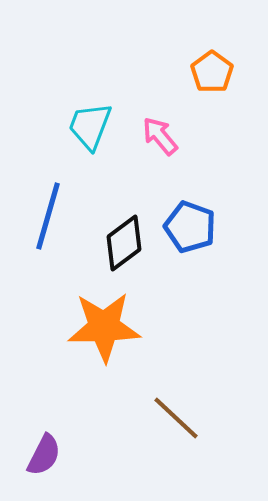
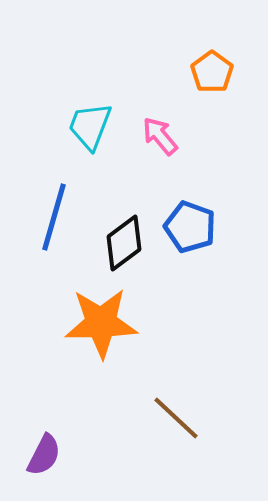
blue line: moved 6 px right, 1 px down
orange star: moved 3 px left, 4 px up
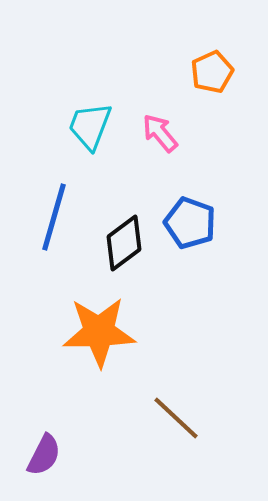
orange pentagon: rotated 12 degrees clockwise
pink arrow: moved 3 px up
blue pentagon: moved 4 px up
orange star: moved 2 px left, 9 px down
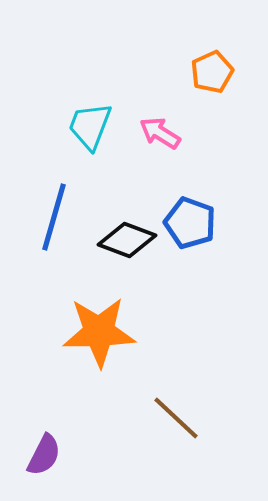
pink arrow: rotated 18 degrees counterclockwise
black diamond: moved 3 px right, 3 px up; rotated 58 degrees clockwise
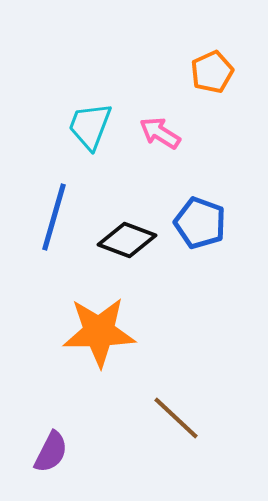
blue pentagon: moved 10 px right
purple semicircle: moved 7 px right, 3 px up
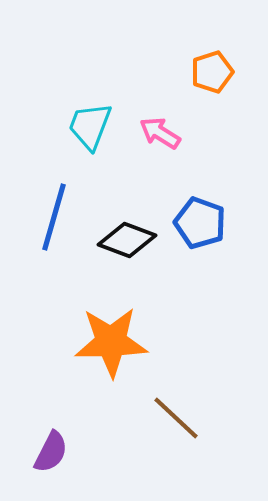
orange pentagon: rotated 6 degrees clockwise
orange star: moved 12 px right, 10 px down
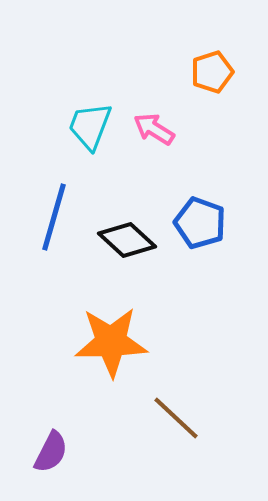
pink arrow: moved 6 px left, 4 px up
black diamond: rotated 22 degrees clockwise
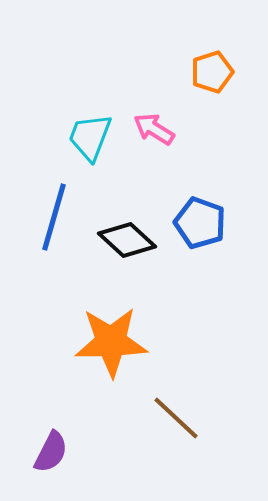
cyan trapezoid: moved 11 px down
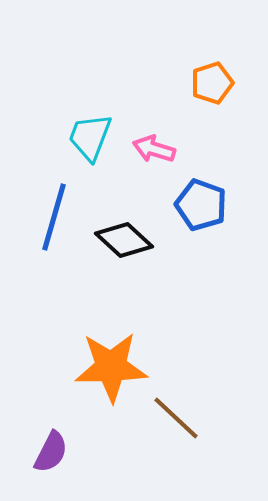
orange pentagon: moved 11 px down
pink arrow: moved 20 px down; rotated 15 degrees counterclockwise
blue pentagon: moved 1 px right, 18 px up
black diamond: moved 3 px left
orange star: moved 25 px down
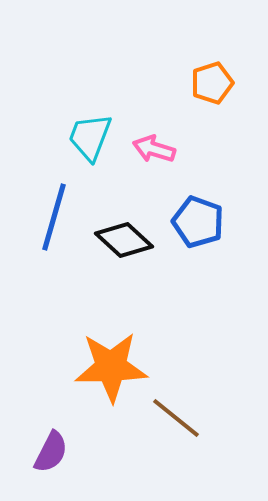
blue pentagon: moved 3 px left, 17 px down
brown line: rotated 4 degrees counterclockwise
